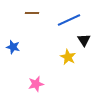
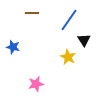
blue line: rotated 30 degrees counterclockwise
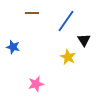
blue line: moved 3 px left, 1 px down
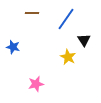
blue line: moved 2 px up
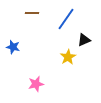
black triangle: rotated 40 degrees clockwise
yellow star: rotated 14 degrees clockwise
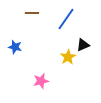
black triangle: moved 1 px left, 5 px down
blue star: moved 2 px right
pink star: moved 5 px right, 3 px up
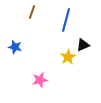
brown line: moved 1 px up; rotated 72 degrees counterclockwise
blue line: moved 1 px down; rotated 20 degrees counterclockwise
pink star: moved 1 px left, 1 px up
